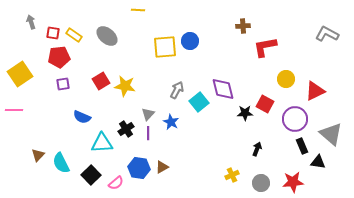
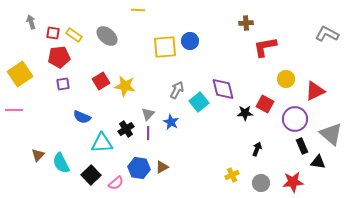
brown cross at (243, 26): moved 3 px right, 3 px up
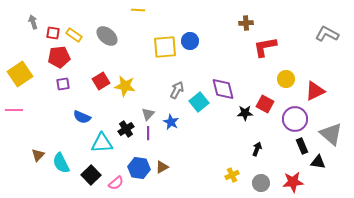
gray arrow at (31, 22): moved 2 px right
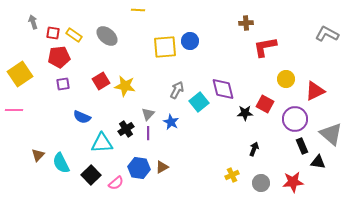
black arrow at (257, 149): moved 3 px left
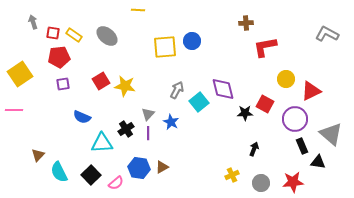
blue circle at (190, 41): moved 2 px right
red triangle at (315, 91): moved 4 px left
cyan semicircle at (61, 163): moved 2 px left, 9 px down
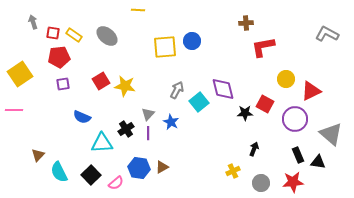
red L-shape at (265, 47): moved 2 px left
black rectangle at (302, 146): moved 4 px left, 9 px down
yellow cross at (232, 175): moved 1 px right, 4 px up
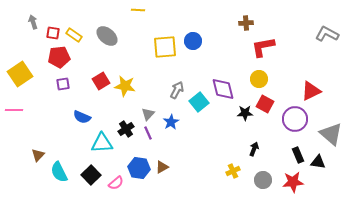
blue circle at (192, 41): moved 1 px right
yellow circle at (286, 79): moved 27 px left
blue star at (171, 122): rotated 14 degrees clockwise
purple line at (148, 133): rotated 24 degrees counterclockwise
gray circle at (261, 183): moved 2 px right, 3 px up
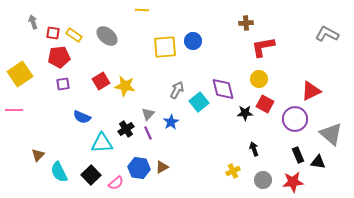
yellow line at (138, 10): moved 4 px right
black arrow at (254, 149): rotated 40 degrees counterclockwise
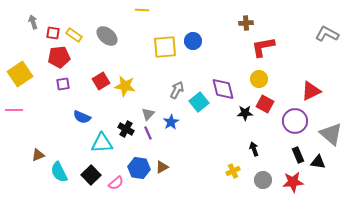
purple circle at (295, 119): moved 2 px down
black cross at (126, 129): rotated 28 degrees counterclockwise
brown triangle at (38, 155): rotated 24 degrees clockwise
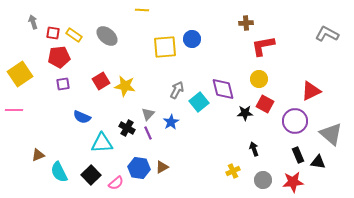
blue circle at (193, 41): moved 1 px left, 2 px up
red L-shape at (263, 47): moved 1 px up
black cross at (126, 129): moved 1 px right, 1 px up
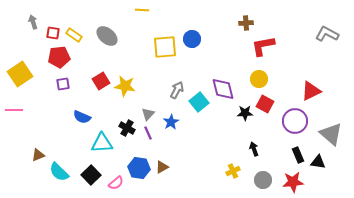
cyan semicircle at (59, 172): rotated 20 degrees counterclockwise
